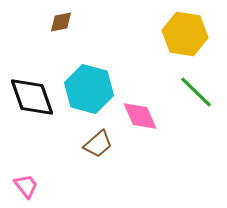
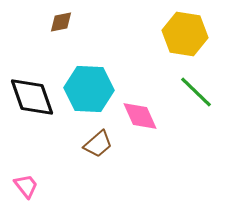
cyan hexagon: rotated 12 degrees counterclockwise
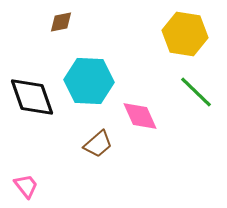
cyan hexagon: moved 8 px up
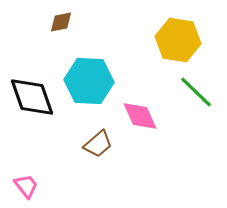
yellow hexagon: moved 7 px left, 6 px down
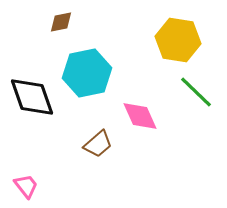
cyan hexagon: moved 2 px left, 8 px up; rotated 15 degrees counterclockwise
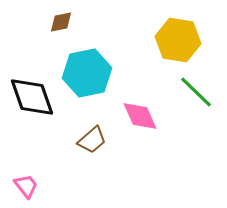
brown trapezoid: moved 6 px left, 4 px up
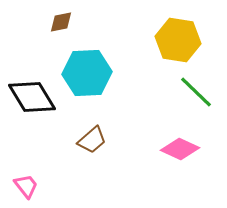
cyan hexagon: rotated 9 degrees clockwise
black diamond: rotated 12 degrees counterclockwise
pink diamond: moved 40 px right, 33 px down; rotated 42 degrees counterclockwise
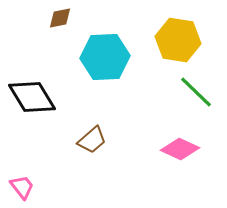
brown diamond: moved 1 px left, 4 px up
cyan hexagon: moved 18 px right, 16 px up
pink trapezoid: moved 4 px left, 1 px down
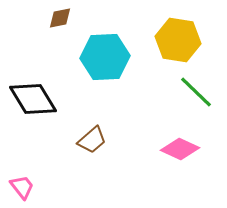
black diamond: moved 1 px right, 2 px down
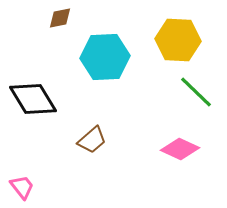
yellow hexagon: rotated 6 degrees counterclockwise
